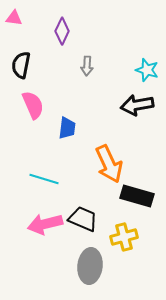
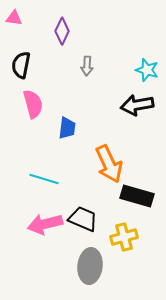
pink semicircle: moved 1 px up; rotated 8 degrees clockwise
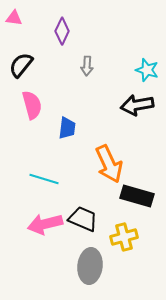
black semicircle: rotated 28 degrees clockwise
pink semicircle: moved 1 px left, 1 px down
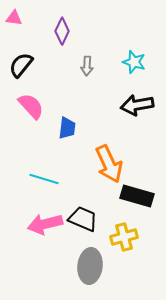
cyan star: moved 13 px left, 8 px up
pink semicircle: moved 1 px left, 1 px down; rotated 28 degrees counterclockwise
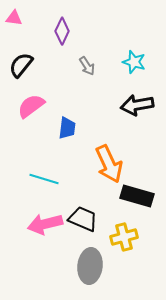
gray arrow: rotated 36 degrees counterclockwise
pink semicircle: rotated 84 degrees counterclockwise
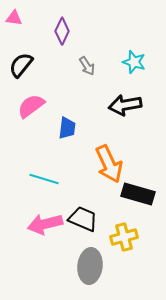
black arrow: moved 12 px left
black rectangle: moved 1 px right, 2 px up
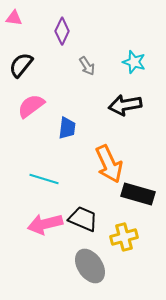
gray ellipse: rotated 40 degrees counterclockwise
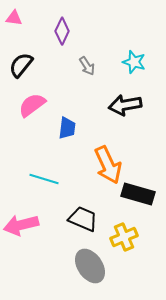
pink semicircle: moved 1 px right, 1 px up
orange arrow: moved 1 px left, 1 px down
pink arrow: moved 24 px left, 1 px down
yellow cross: rotated 8 degrees counterclockwise
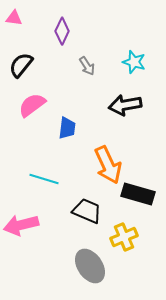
black trapezoid: moved 4 px right, 8 px up
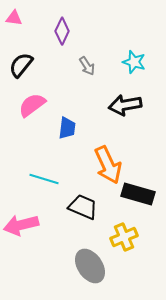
black trapezoid: moved 4 px left, 4 px up
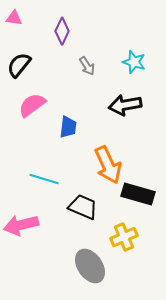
black semicircle: moved 2 px left
blue trapezoid: moved 1 px right, 1 px up
